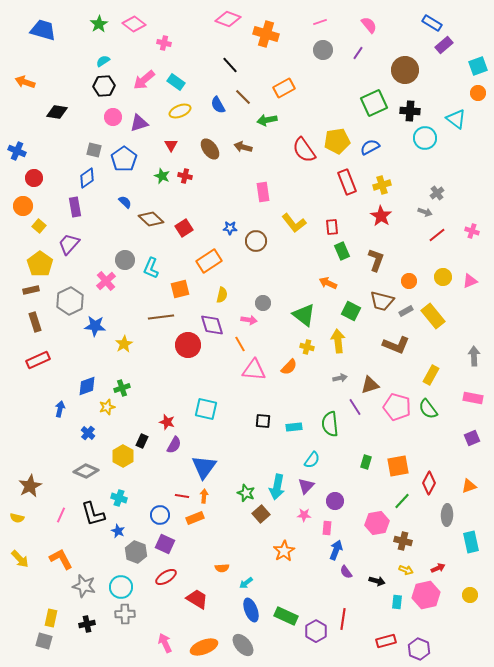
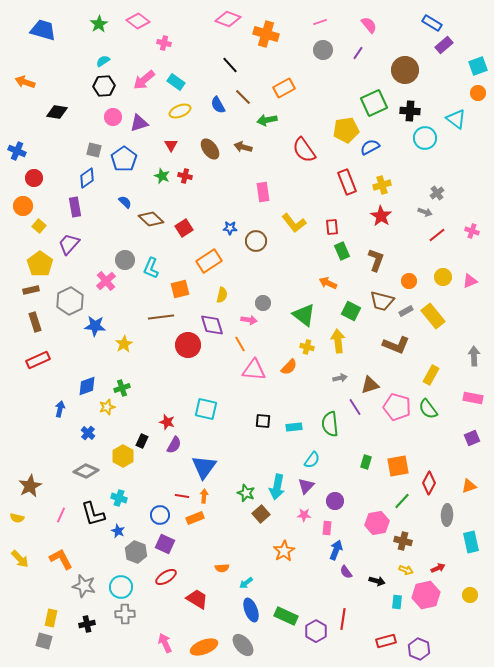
pink diamond at (134, 24): moved 4 px right, 3 px up
yellow pentagon at (337, 141): moved 9 px right, 11 px up
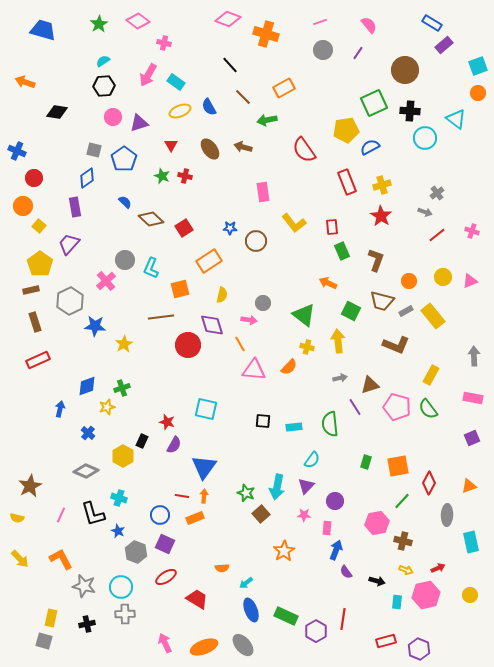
pink arrow at (144, 80): moved 4 px right, 5 px up; rotated 20 degrees counterclockwise
blue semicircle at (218, 105): moved 9 px left, 2 px down
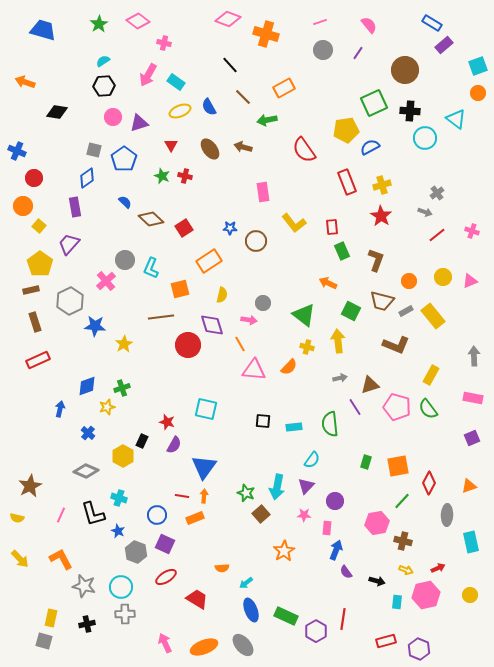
blue circle at (160, 515): moved 3 px left
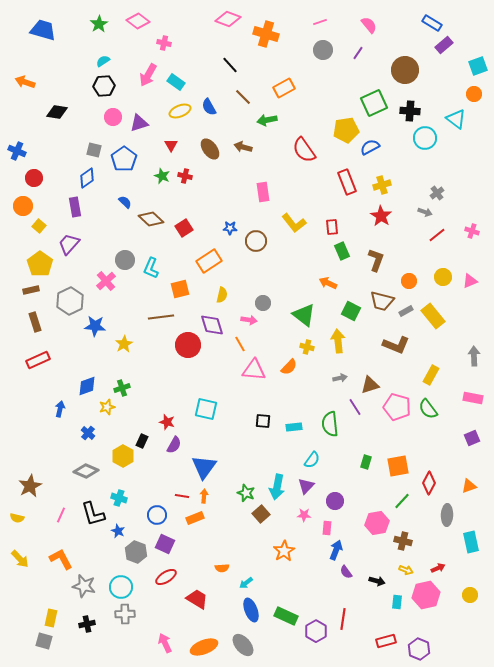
orange circle at (478, 93): moved 4 px left, 1 px down
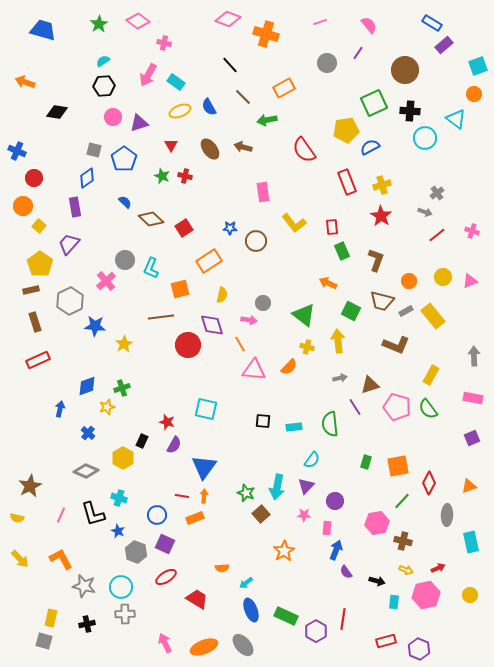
gray circle at (323, 50): moved 4 px right, 13 px down
yellow hexagon at (123, 456): moved 2 px down
cyan rectangle at (397, 602): moved 3 px left
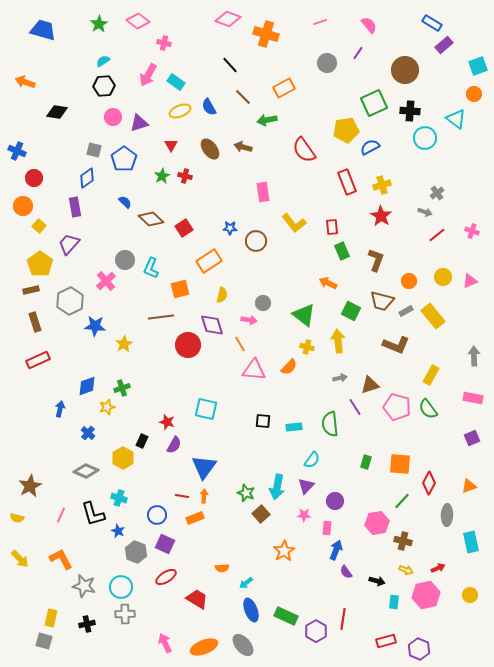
green star at (162, 176): rotated 21 degrees clockwise
orange square at (398, 466): moved 2 px right, 2 px up; rotated 15 degrees clockwise
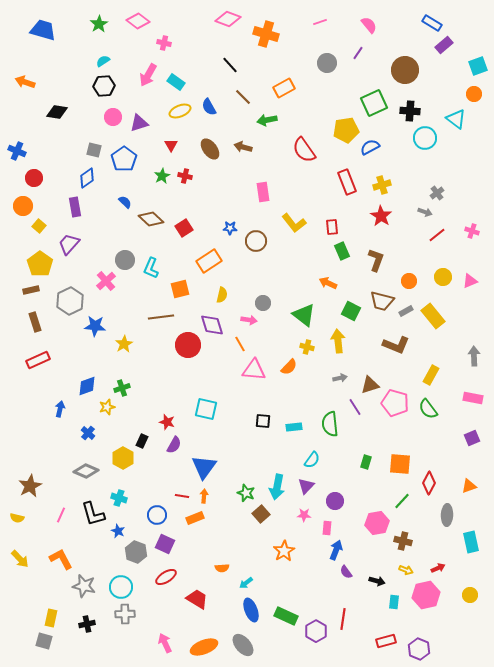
pink pentagon at (397, 407): moved 2 px left, 4 px up
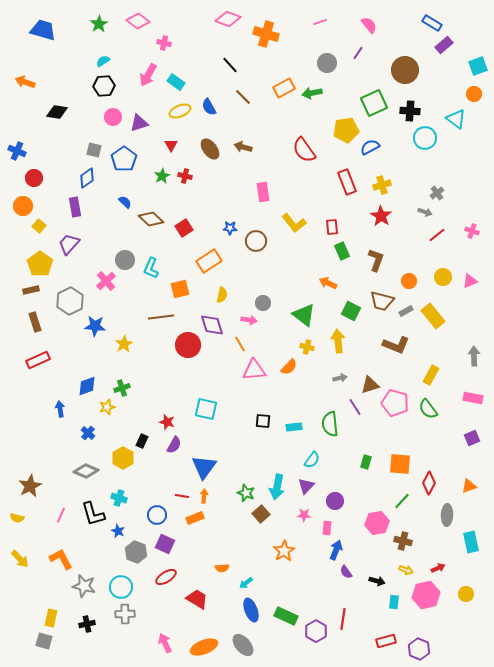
green arrow at (267, 120): moved 45 px right, 27 px up
pink triangle at (254, 370): rotated 10 degrees counterclockwise
blue arrow at (60, 409): rotated 21 degrees counterclockwise
yellow circle at (470, 595): moved 4 px left, 1 px up
